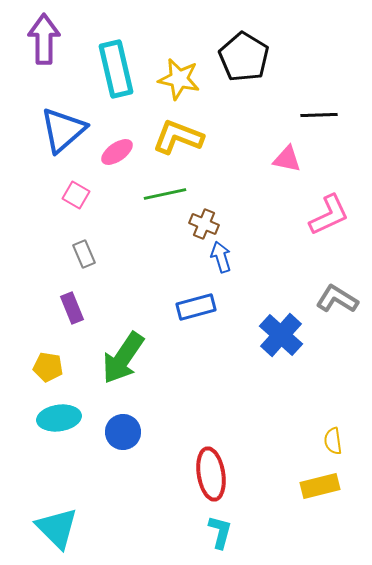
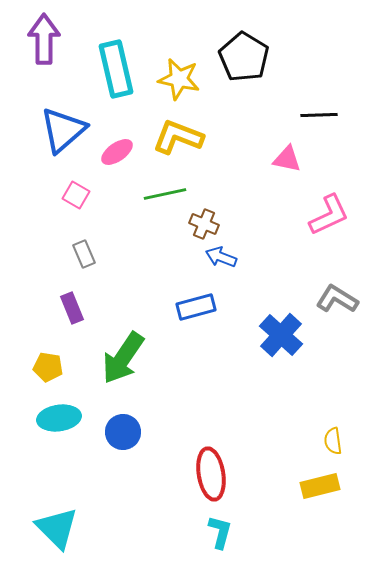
blue arrow: rotated 52 degrees counterclockwise
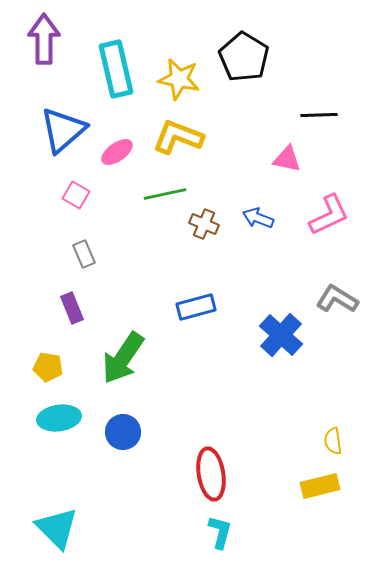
blue arrow: moved 37 px right, 39 px up
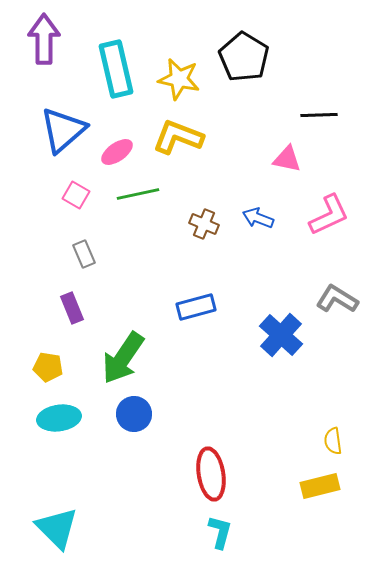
green line: moved 27 px left
blue circle: moved 11 px right, 18 px up
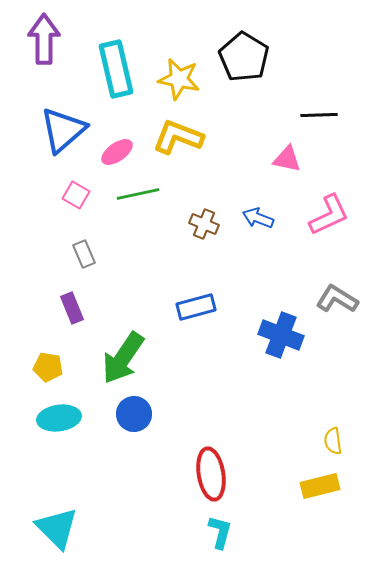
blue cross: rotated 21 degrees counterclockwise
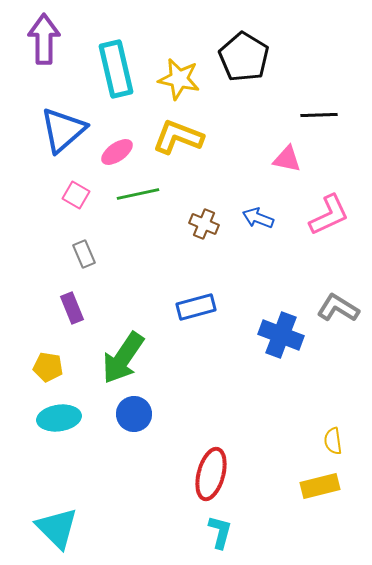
gray L-shape: moved 1 px right, 9 px down
red ellipse: rotated 24 degrees clockwise
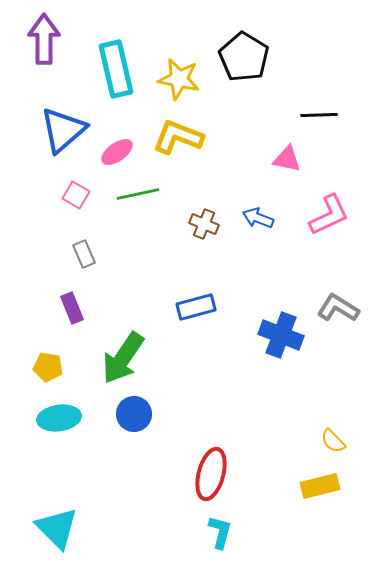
yellow semicircle: rotated 36 degrees counterclockwise
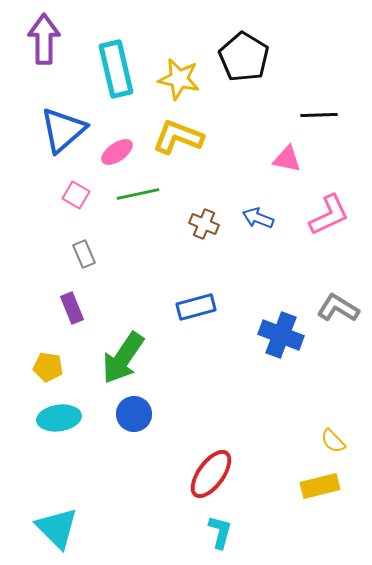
red ellipse: rotated 21 degrees clockwise
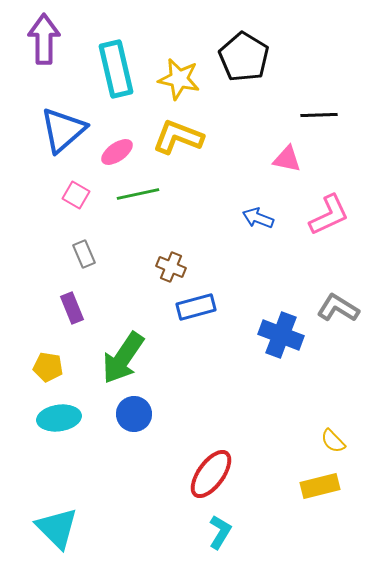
brown cross: moved 33 px left, 43 px down
cyan L-shape: rotated 16 degrees clockwise
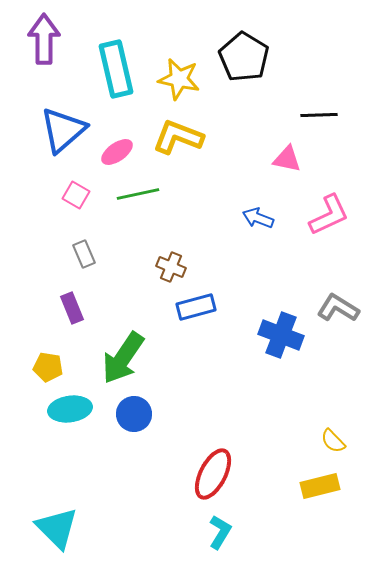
cyan ellipse: moved 11 px right, 9 px up
red ellipse: moved 2 px right; rotated 9 degrees counterclockwise
